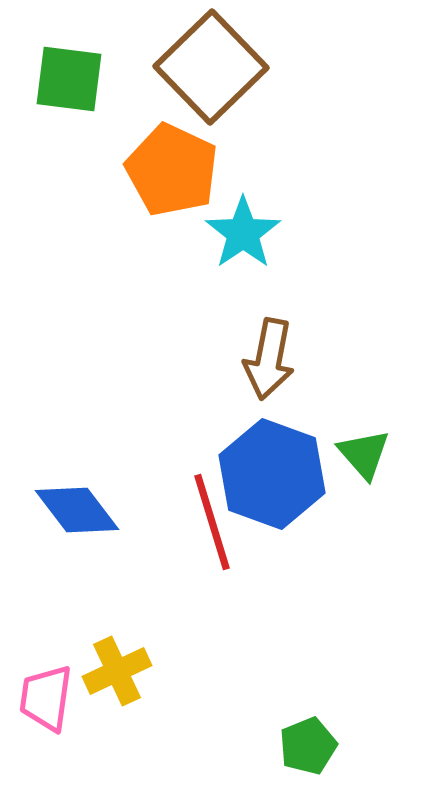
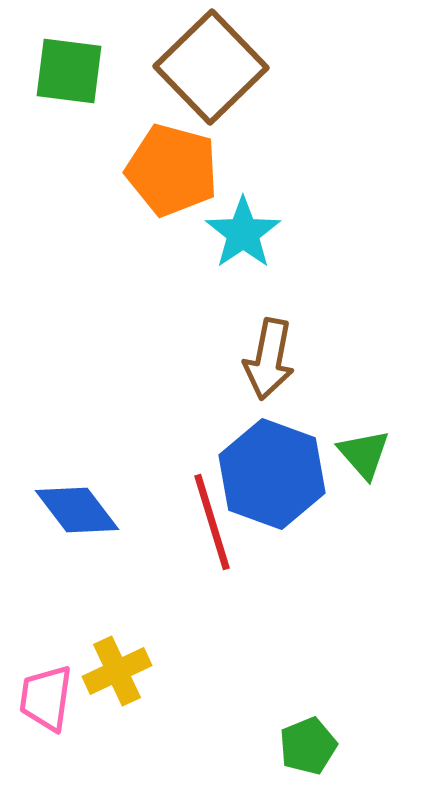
green square: moved 8 px up
orange pentagon: rotated 10 degrees counterclockwise
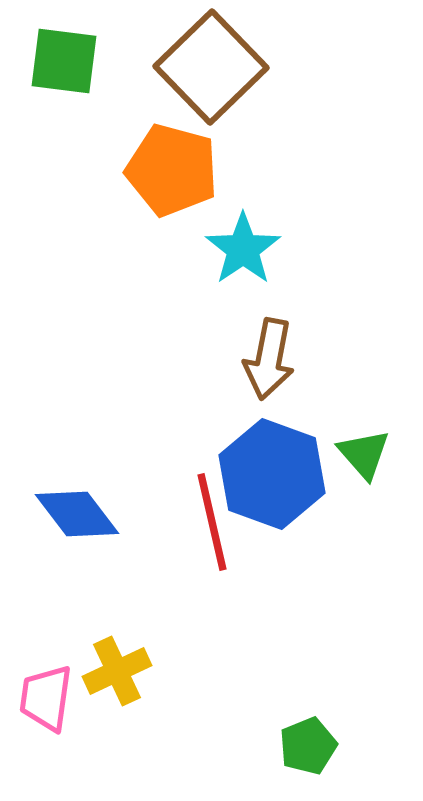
green square: moved 5 px left, 10 px up
cyan star: moved 16 px down
blue diamond: moved 4 px down
red line: rotated 4 degrees clockwise
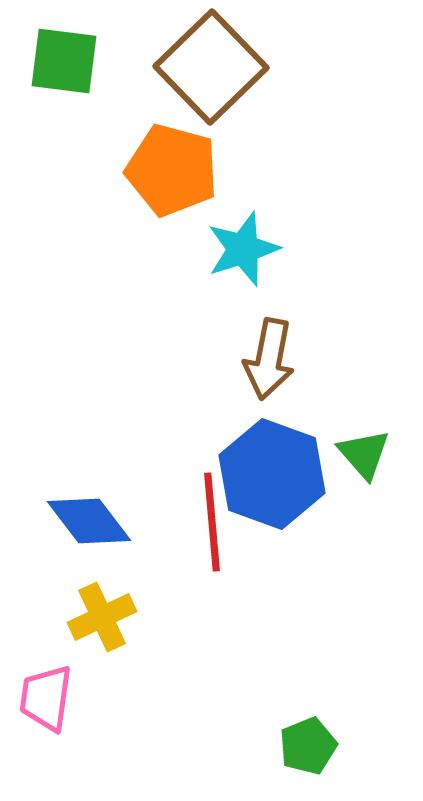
cyan star: rotated 16 degrees clockwise
blue diamond: moved 12 px right, 7 px down
red line: rotated 8 degrees clockwise
yellow cross: moved 15 px left, 54 px up
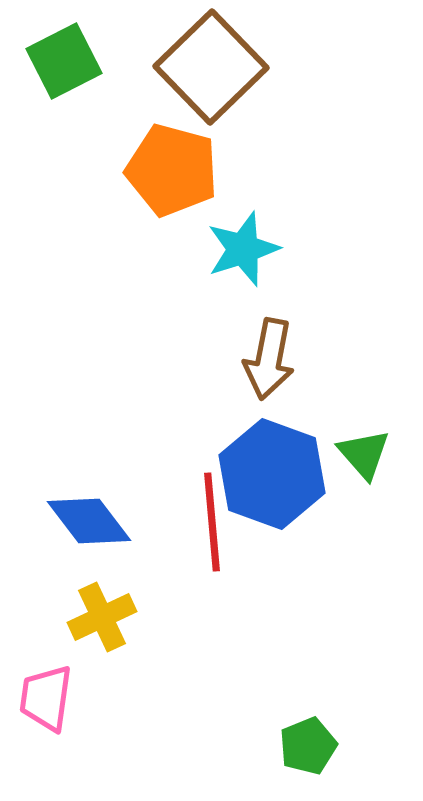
green square: rotated 34 degrees counterclockwise
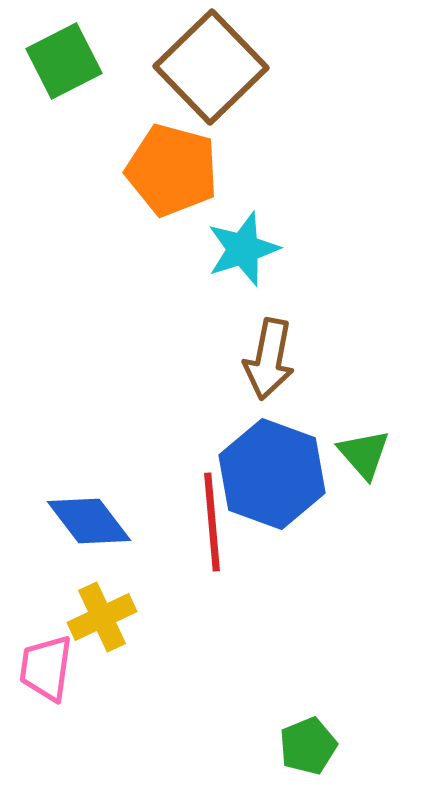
pink trapezoid: moved 30 px up
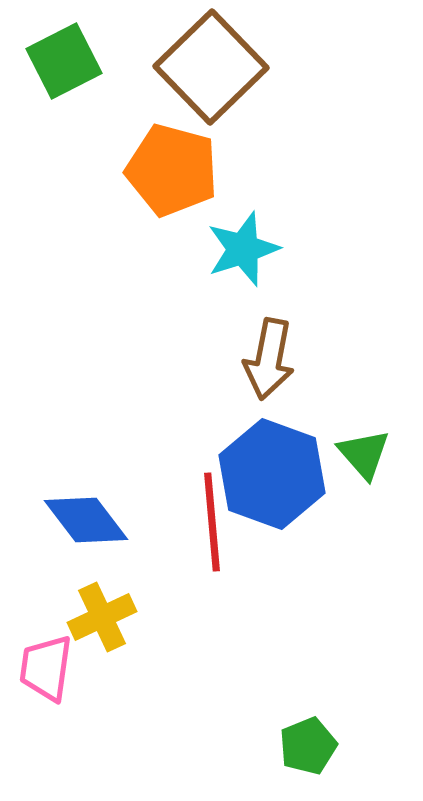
blue diamond: moved 3 px left, 1 px up
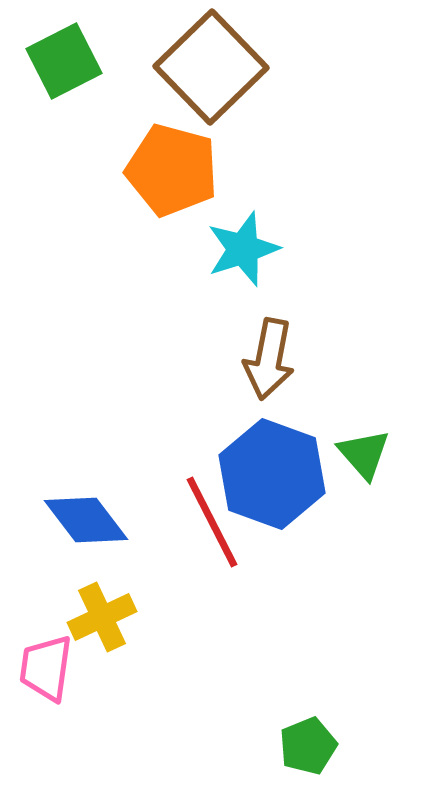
red line: rotated 22 degrees counterclockwise
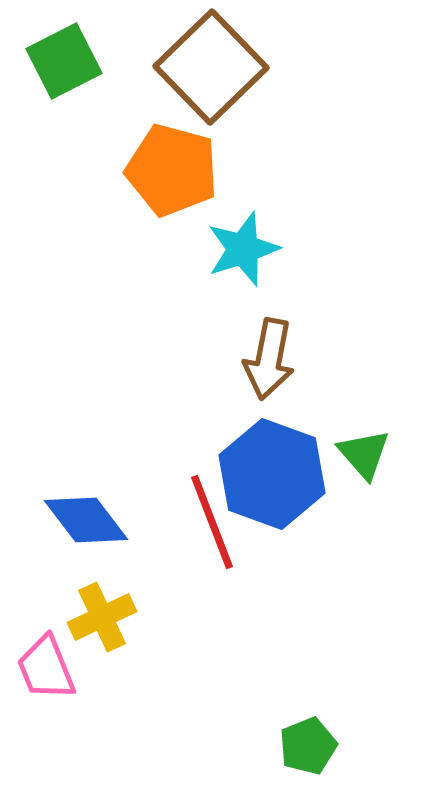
red line: rotated 6 degrees clockwise
pink trapezoid: rotated 30 degrees counterclockwise
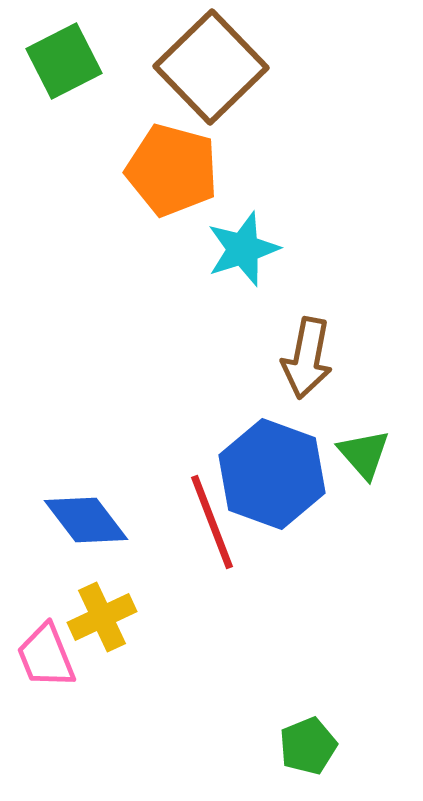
brown arrow: moved 38 px right, 1 px up
pink trapezoid: moved 12 px up
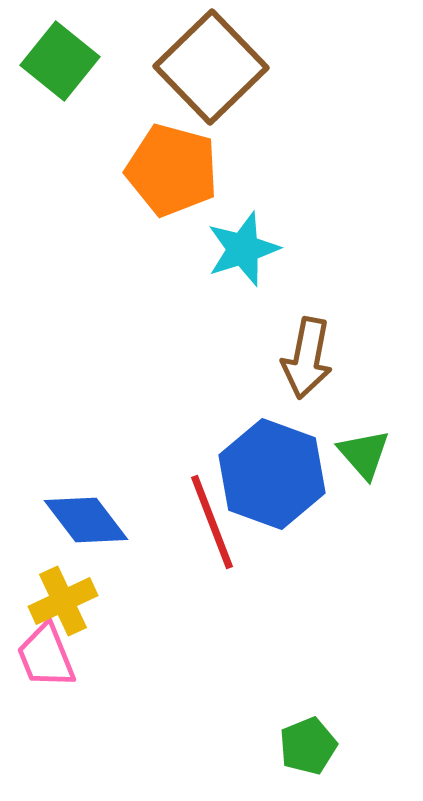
green square: moved 4 px left; rotated 24 degrees counterclockwise
yellow cross: moved 39 px left, 16 px up
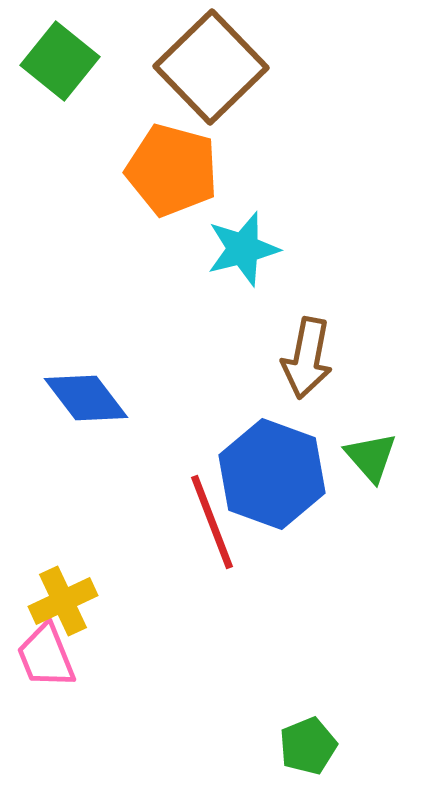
cyan star: rotated 4 degrees clockwise
green triangle: moved 7 px right, 3 px down
blue diamond: moved 122 px up
